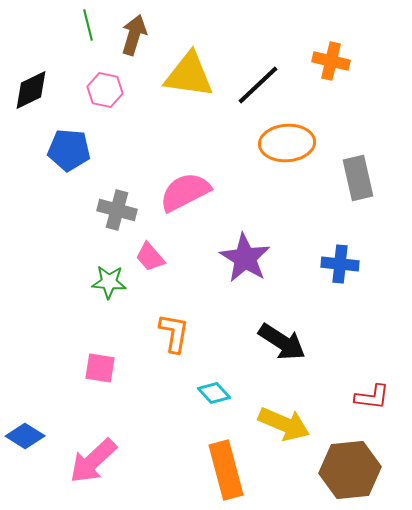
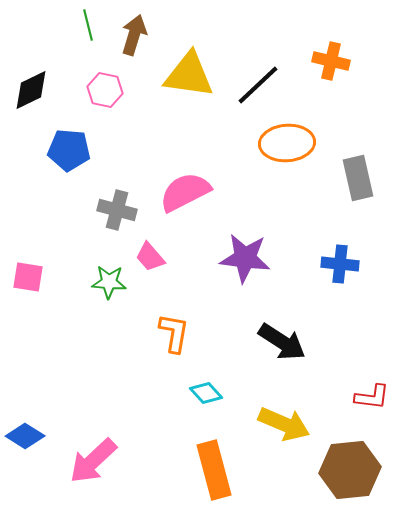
purple star: rotated 24 degrees counterclockwise
pink square: moved 72 px left, 91 px up
cyan diamond: moved 8 px left
orange rectangle: moved 12 px left
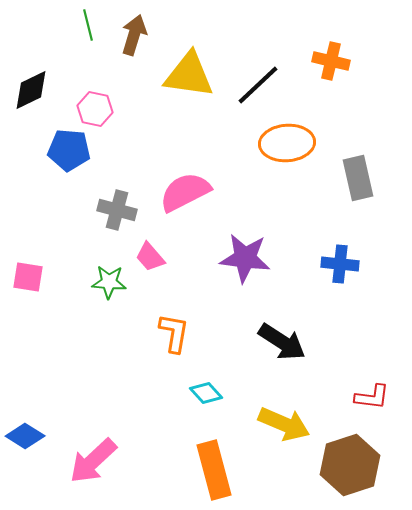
pink hexagon: moved 10 px left, 19 px down
brown hexagon: moved 5 px up; rotated 12 degrees counterclockwise
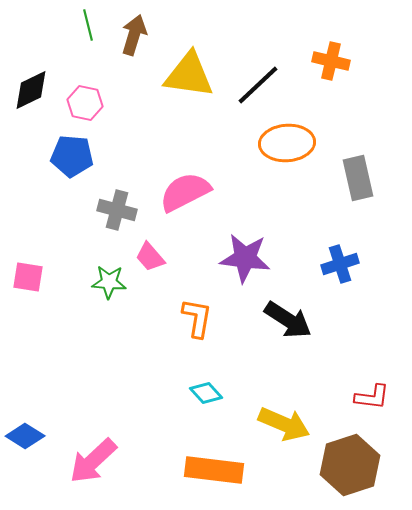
pink hexagon: moved 10 px left, 6 px up
blue pentagon: moved 3 px right, 6 px down
blue cross: rotated 24 degrees counterclockwise
orange L-shape: moved 23 px right, 15 px up
black arrow: moved 6 px right, 22 px up
orange rectangle: rotated 68 degrees counterclockwise
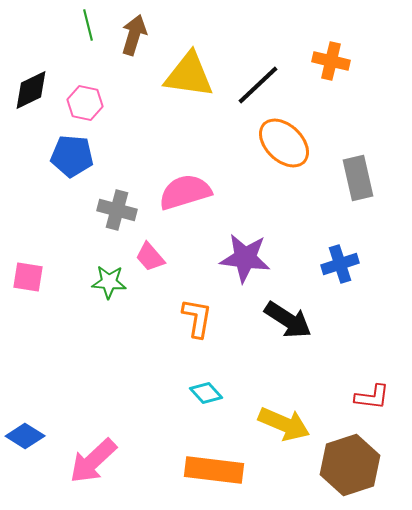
orange ellipse: moved 3 px left; rotated 48 degrees clockwise
pink semicircle: rotated 10 degrees clockwise
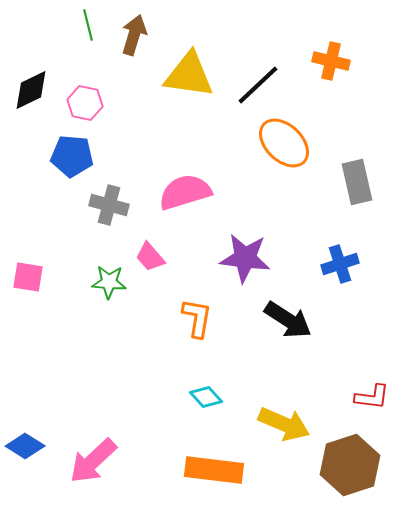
gray rectangle: moved 1 px left, 4 px down
gray cross: moved 8 px left, 5 px up
cyan diamond: moved 4 px down
blue diamond: moved 10 px down
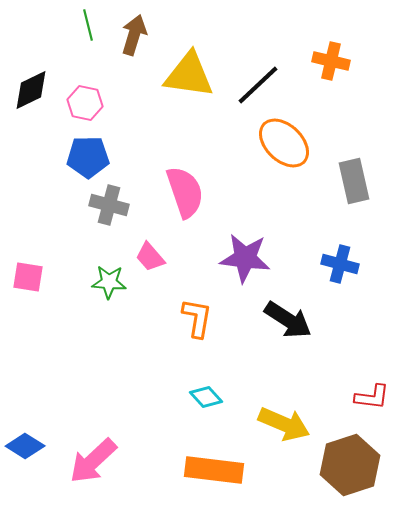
blue pentagon: moved 16 px right, 1 px down; rotated 6 degrees counterclockwise
gray rectangle: moved 3 px left, 1 px up
pink semicircle: rotated 88 degrees clockwise
blue cross: rotated 33 degrees clockwise
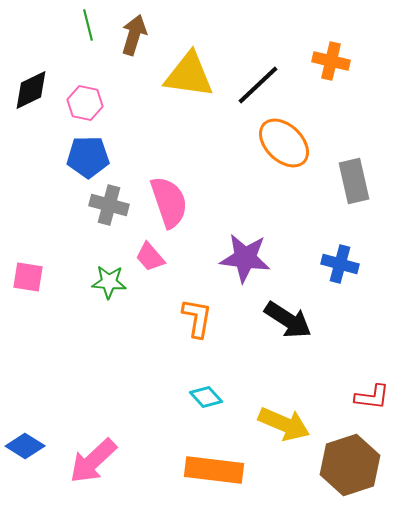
pink semicircle: moved 16 px left, 10 px down
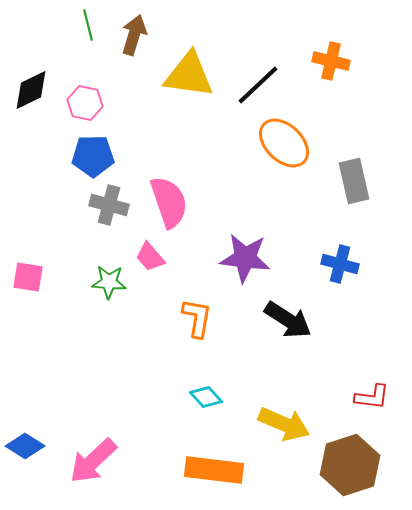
blue pentagon: moved 5 px right, 1 px up
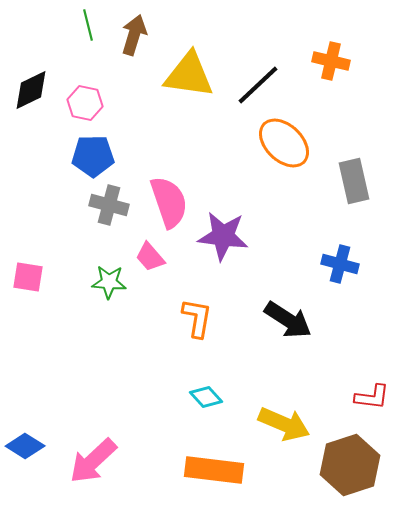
purple star: moved 22 px left, 22 px up
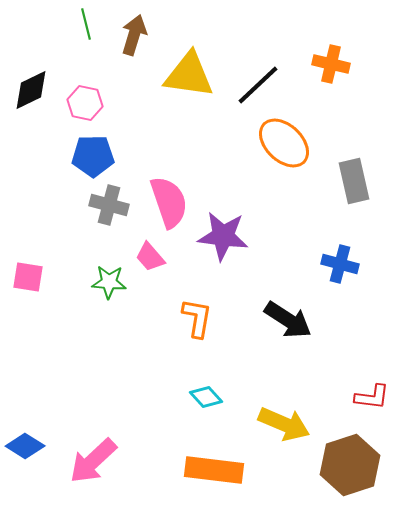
green line: moved 2 px left, 1 px up
orange cross: moved 3 px down
